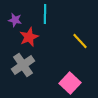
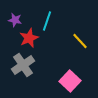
cyan line: moved 2 px right, 7 px down; rotated 18 degrees clockwise
red star: moved 1 px down
pink square: moved 2 px up
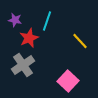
pink square: moved 2 px left
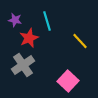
cyan line: rotated 36 degrees counterclockwise
